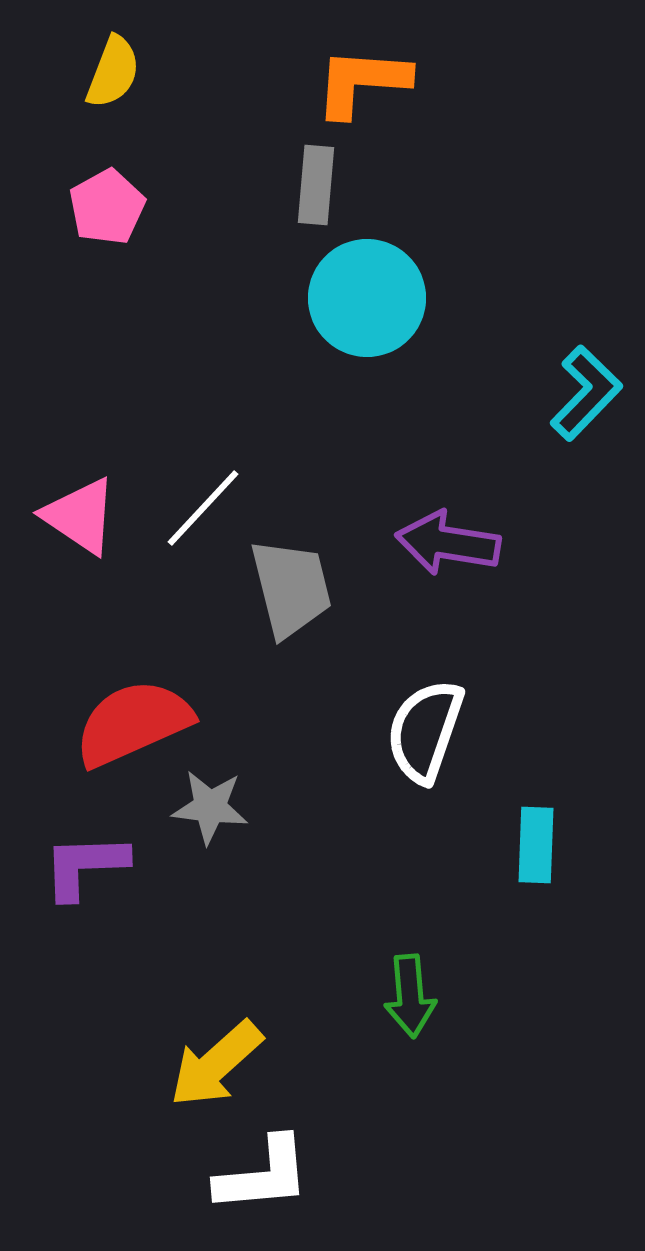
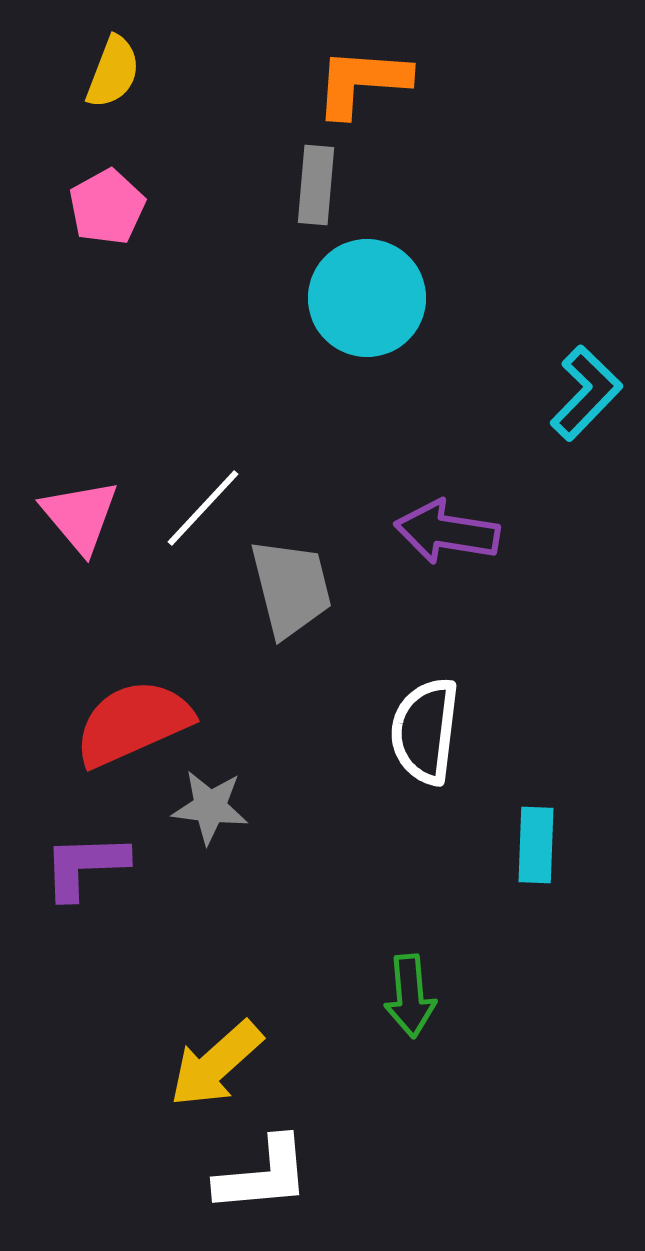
pink triangle: rotated 16 degrees clockwise
purple arrow: moved 1 px left, 11 px up
white semicircle: rotated 12 degrees counterclockwise
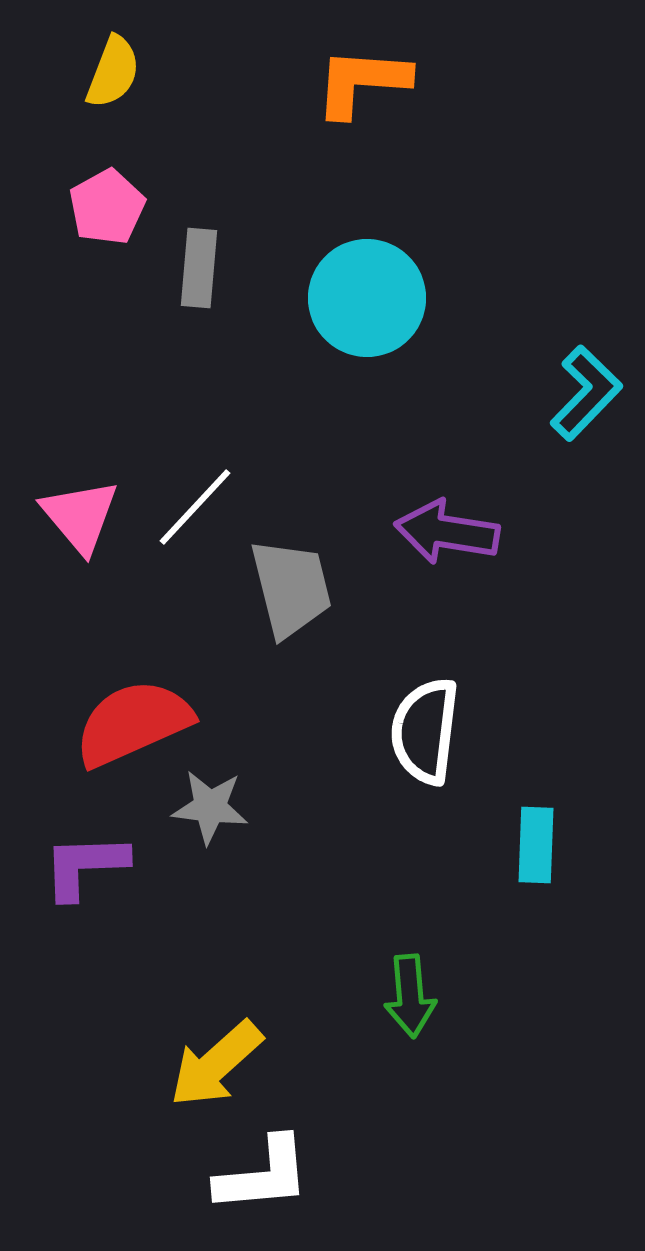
gray rectangle: moved 117 px left, 83 px down
white line: moved 8 px left, 1 px up
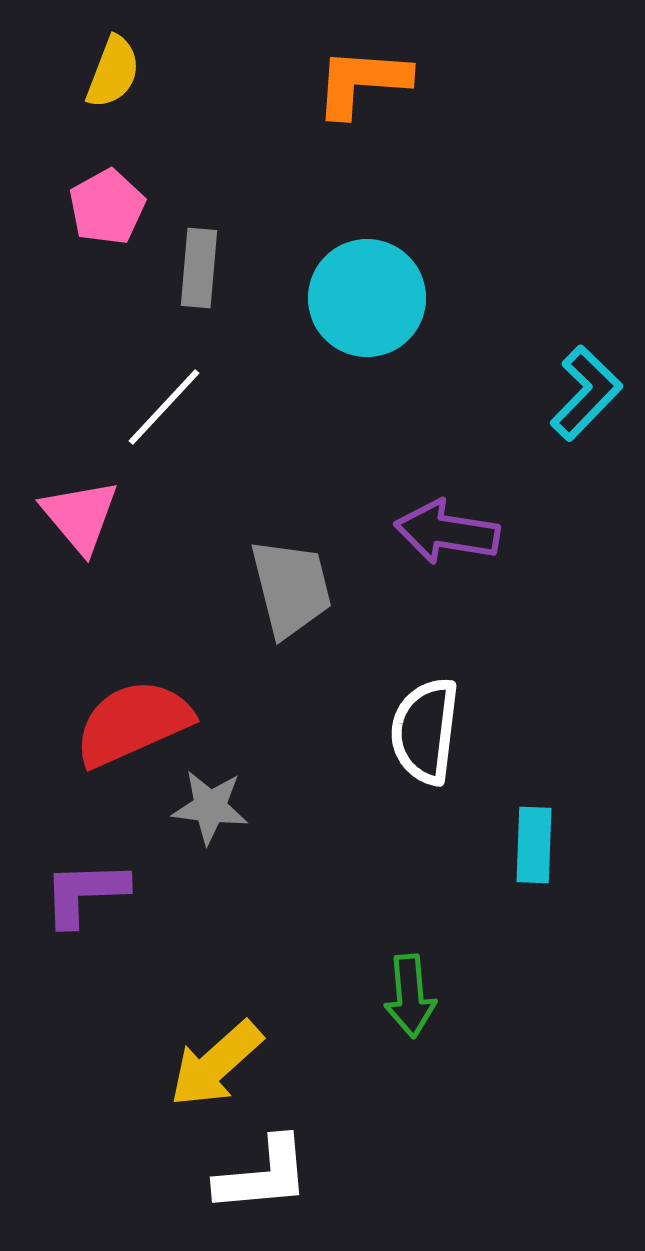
white line: moved 31 px left, 100 px up
cyan rectangle: moved 2 px left
purple L-shape: moved 27 px down
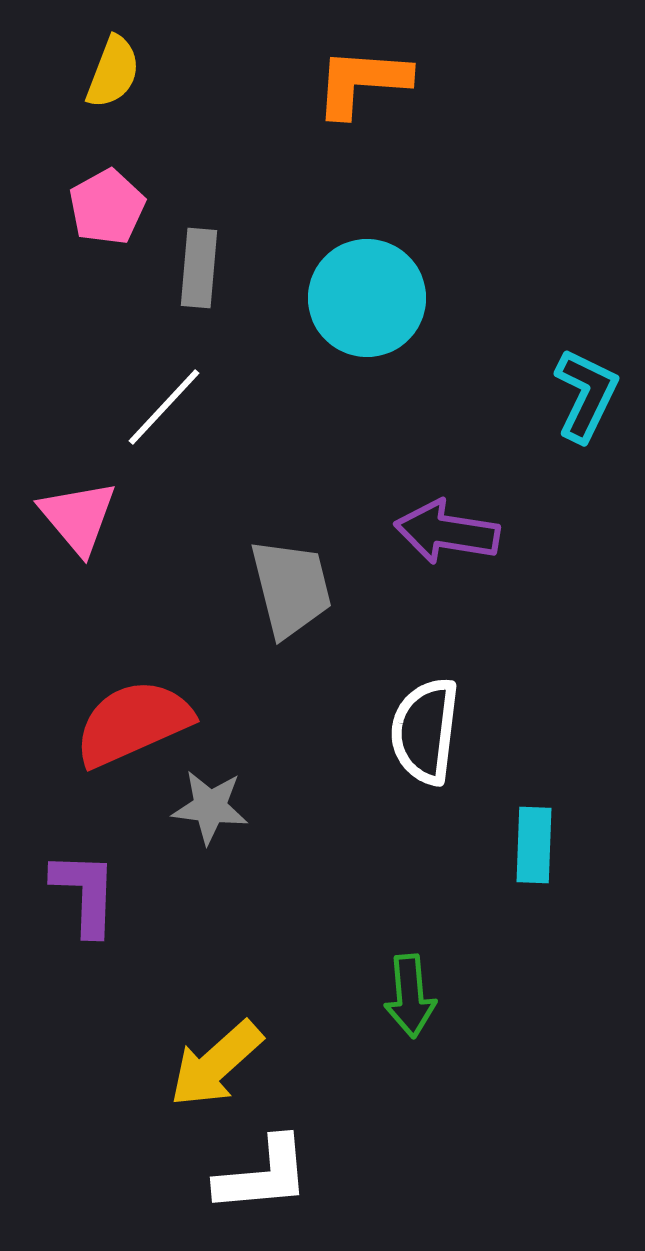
cyan L-shape: moved 2 px down; rotated 18 degrees counterclockwise
pink triangle: moved 2 px left, 1 px down
purple L-shape: rotated 94 degrees clockwise
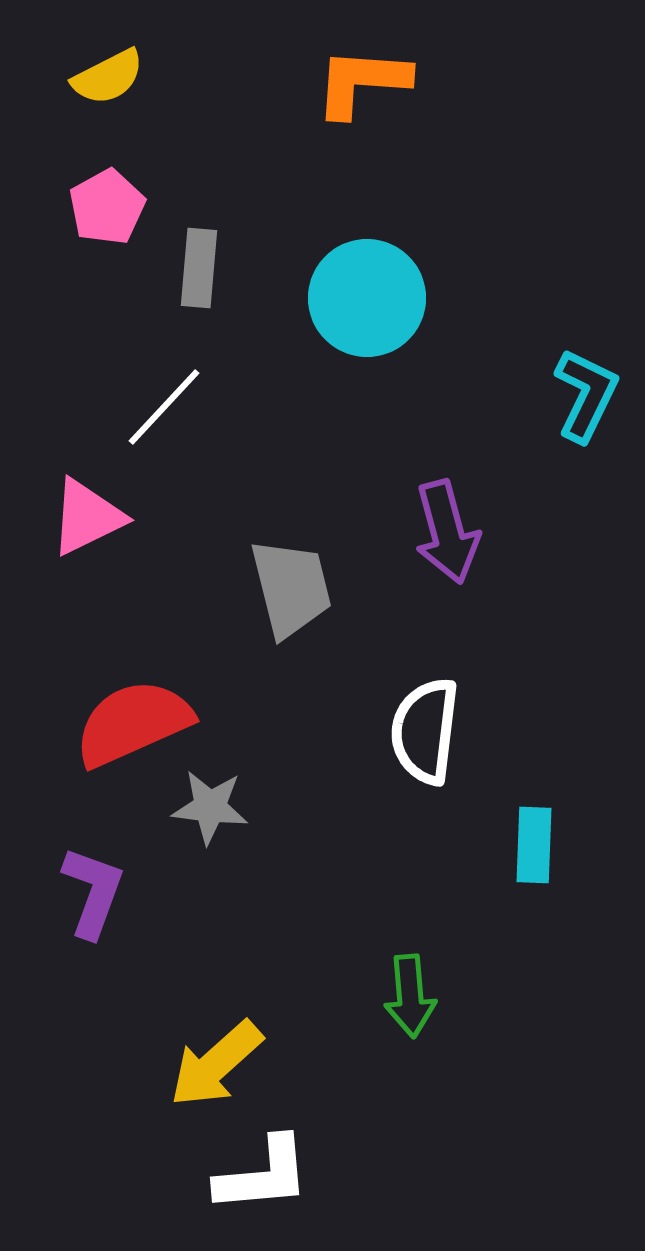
yellow semicircle: moved 5 px left, 5 px down; rotated 42 degrees clockwise
pink triangle: moved 9 px right; rotated 44 degrees clockwise
purple arrow: rotated 114 degrees counterclockwise
purple L-shape: moved 8 px right, 1 px up; rotated 18 degrees clockwise
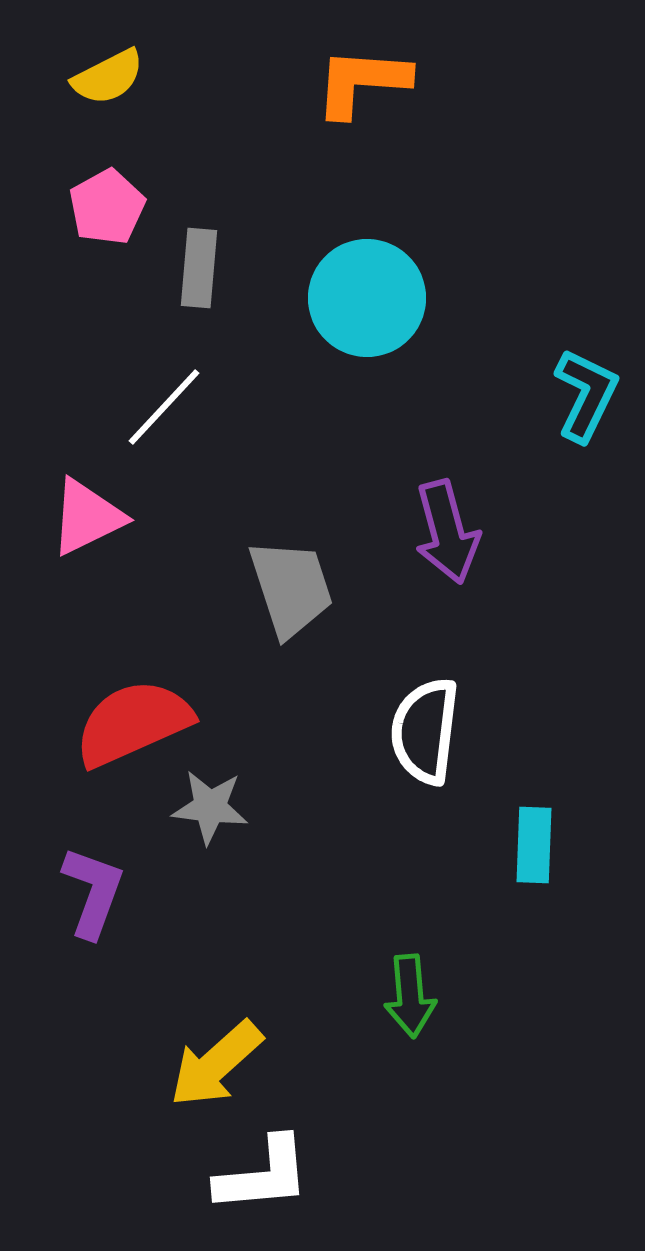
gray trapezoid: rotated 4 degrees counterclockwise
